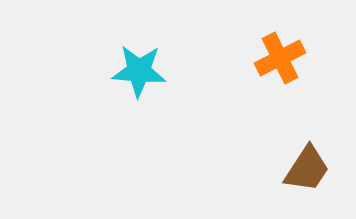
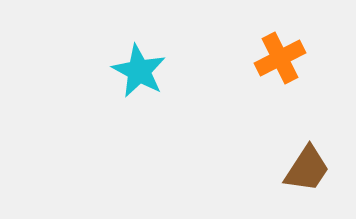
cyan star: rotated 24 degrees clockwise
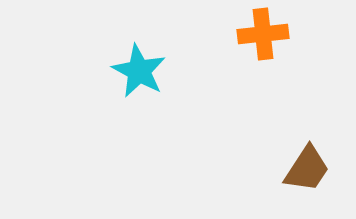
orange cross: moved 17 px left, 24 px up; rotated 21 degrees clockwise
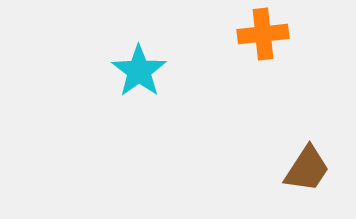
cyan star: rotated 8 degrees clockwise
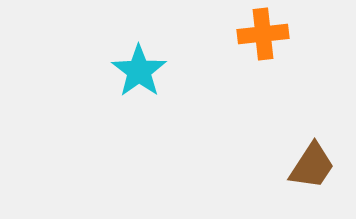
brown trapezoid: moved 5 px right, 3 px up
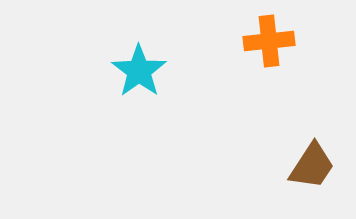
orange cross: moved 6 px right, 7 px down
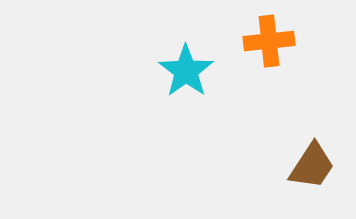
cyan star: moved 47 px right
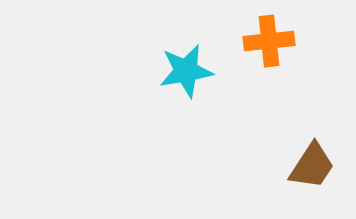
cyan star: rotated 26 degrees clockwise
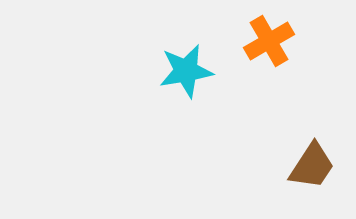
orange cross: rotated 24 degrees counterclockwise
